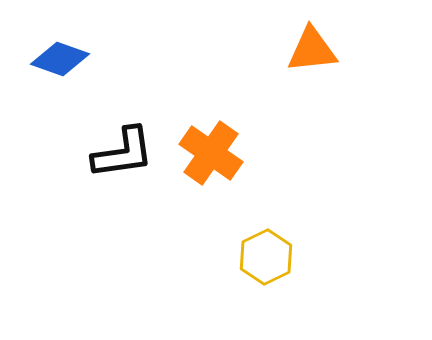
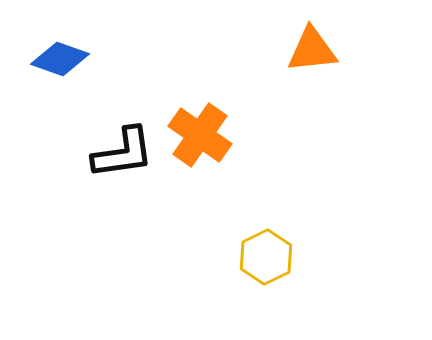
orange cross: moved 11 px left, 18 px up
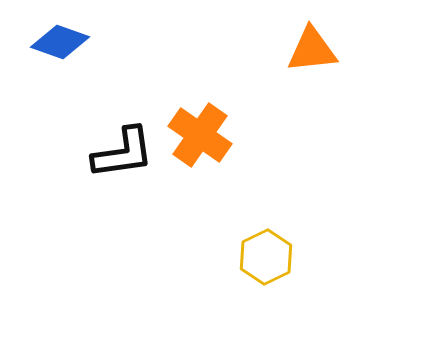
blue diamond: moved 17 px up
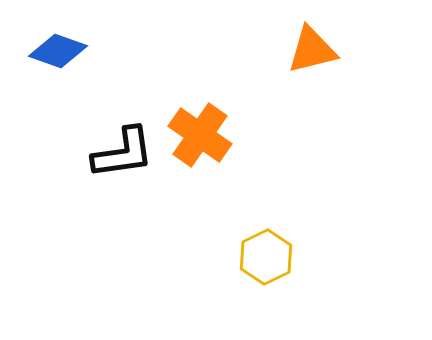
blue diamond: moved 2 px left, 9 px down
orange triangle: rotated 8 degrees counterclockwise
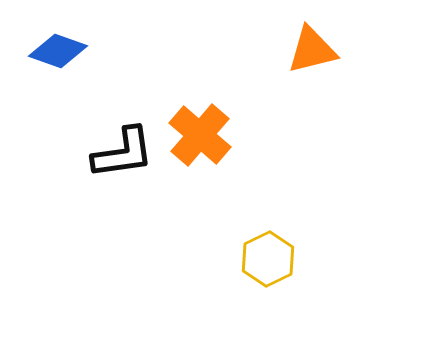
orange cross: rotated 6 degrees clockwise
yellow hexagon: moved 2 px right, 2 px down
